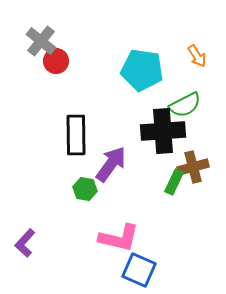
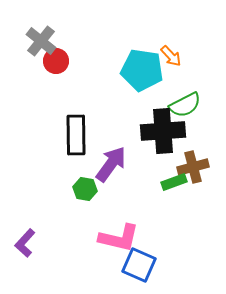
orange arrow: moved 26 px left; rotated 10 degrees counterclockwise
green rectangle: rotated 45 degrees clockwise
blue square: moved 5 px up
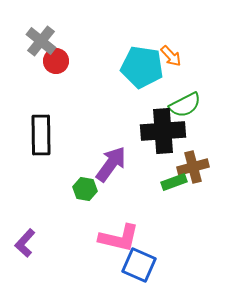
cyan pentagon: moved 3 px up
black rectangle: moved 35 px left
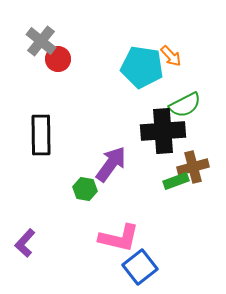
red circle: moved 2 px right, 2 px up
green rectangle: moved 2 px right, 1 px up
blue square: moved 1 px right, 2 px down; rotated 28 degrees clockwise
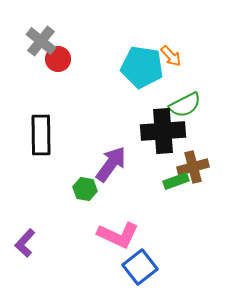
pink L-shape: moved 1 px left, 3 px up; rotated 12 degrees clockwise
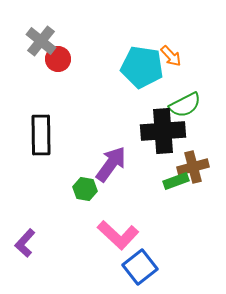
pink L-shape: rotated 18 degrees clockwise
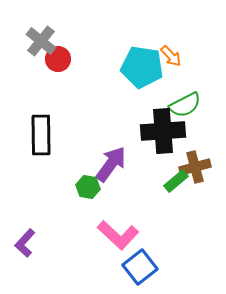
brown cross: moved 2 px right
green rectangle: rotated 20 degrees counterclockwise
green hexagon: moved 3 px right, 2 px up
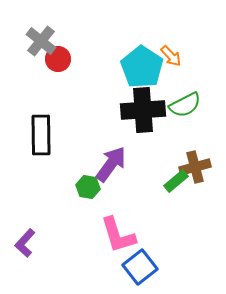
cyan pentagon: rotated 24 degrees clockwise
black cross: moved 20 px left, 21 px up
pink L-shape: rotated 30 degrees clockwise
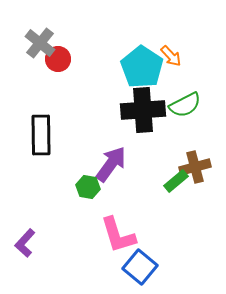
gray cross: moved 1 px left, 2 px down
blue square: rotated 12 degrees counterclockwise
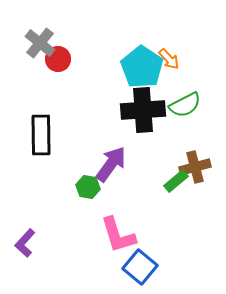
orange arrow: moved 2 px left, 3 px down
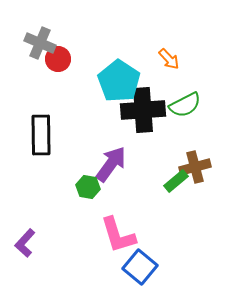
gray cross: rotated 16 degrees counterclockwise
cyan pentagon: moved 23 px left, 14 px down
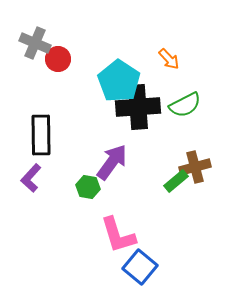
gray cross: moved 5 px left
black cross: moved 5 px left, 3 px up
purple arrow: moved 1 px right, 2 px up
purple L-shape: moved 6 px right, 65 px up
